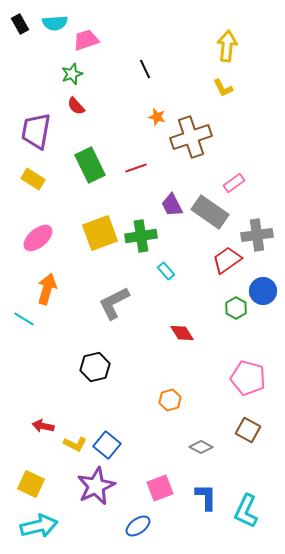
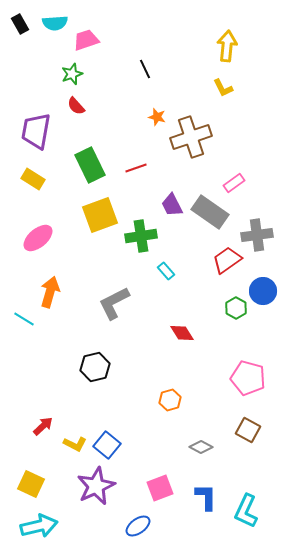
yellow square at (100, 233): moved 18 px up
orange arrow at (47, 289): moved 3 px right, 3 px down
red arrow at (43, 426): rotated 125 degrees clockwise
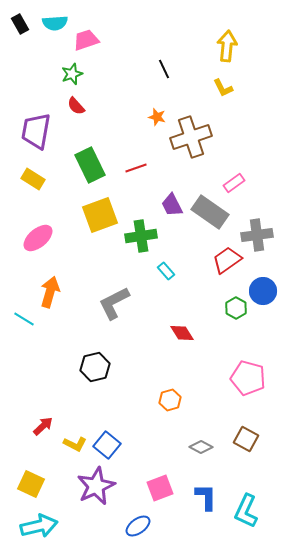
black line at (145, 69): moved 19 px right
brown square at (248, 430): moved 2 px left, 9 px down
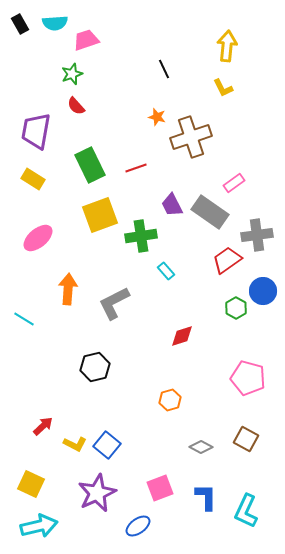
orange arrow at (50, 292): moved 18 px right, 3 px up; rotated 12 degrees counterclockwise
red diamond at (182, 333): moved 3 px down; rotated 75 degrees counterclockwise
purple star at (96, 486): moved 1 px right, 7 px down
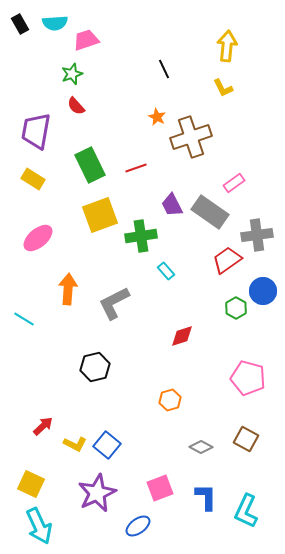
orange star at (157, 117): rotated 12 degrees clockwise
cyan arrow at (39, 526): rotated 78 degrees clockwise
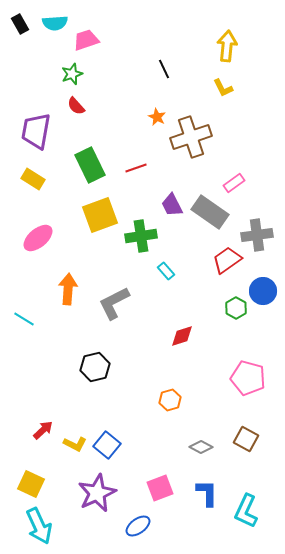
red arrow at (43, 426): moved 4 px down
blue L-shape at (206, 497): moved 1 px right, 4 px up
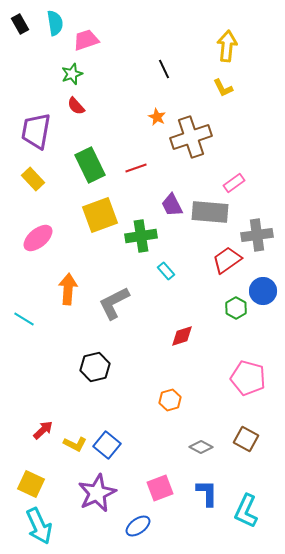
cyan semicircle at (55, 23): rotated 95 degrees counterclockwise
yellow rectangle at (33, 179): rotated 15 degrees clockwise
gray rectangle at (210, 212): rotated 30 degrees counterclockwise
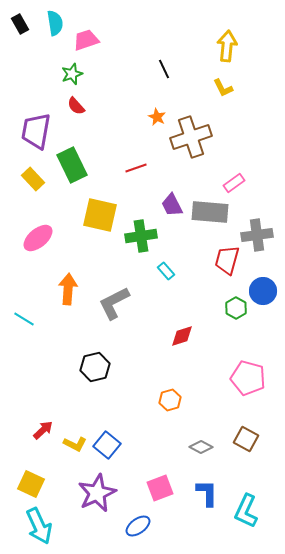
green rectangle at (90, 165): moved 18 px left
yellow square at (100, 215): rotated 33 degrees clockwise
red trapezoid at (227, 260): rotated 40 degrees counterclockwise
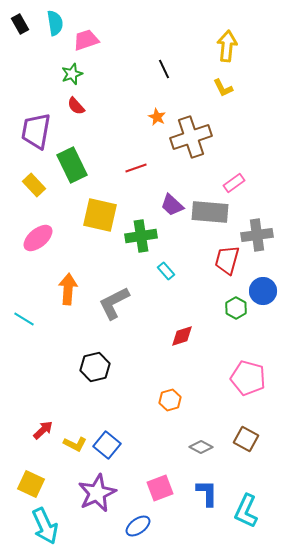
yellow rectangle at (33, 179): moved 1 px right, 6 px down
purple trapezoid at (172, 205): rotated 20 degrees counterclockwise
cyan arrow at (39, 526): moved 6 px right
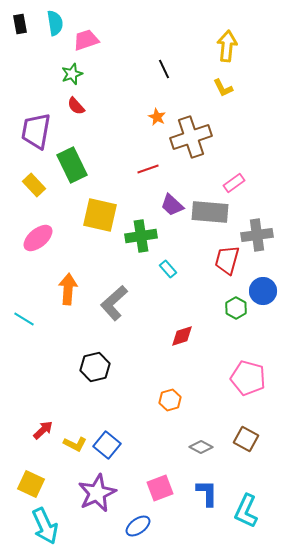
black rectangle at (20, 24): rotated 18 degrees clockwise
red line at (136, 168): moved 12 px right, 1 px down
cyan rectangle at (166, 271): moved 2 px right, 2 px up
gray L-shape at (114, 303): rotated 15 degrees counterclockwise
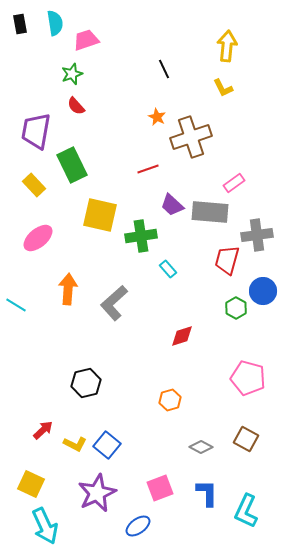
cyan line at (24, 319): moved 8 px left, 14 px up
black hexagon at (95, 367): moved 9 px left, 16 px down
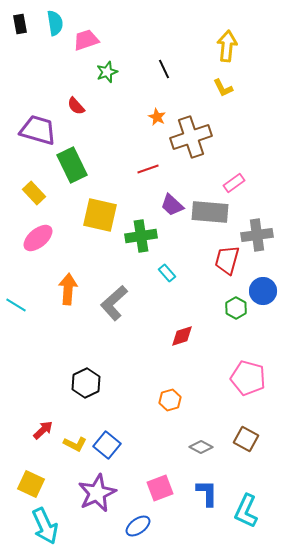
green star at (72, 74): moved 35 px right, 2 px up
purple trapezoid at (36, 131): moved 2 px right, 1 px up; rotated 96 degrees clockwise
yellow rectangle at (34, 185): moved 8 px down
cyan rectangle at (168, 269): moved 1 px left, 4 px down
black hexagon at (86, 383): rotated 12 degrees counterclockwise
